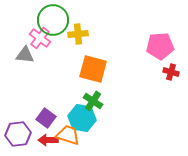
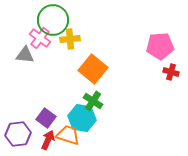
yellow cross: moved 8 px left, 5 px down
orange square: rotated 24 degrees clockwise
red arrow: rotated 114 degrees clockwise
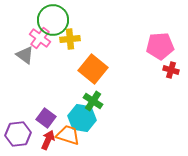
gray triangle: rotated 30 degrees clockwise
red cross: moved 2 px up
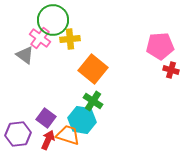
cyan hexagon: moved 2 px down
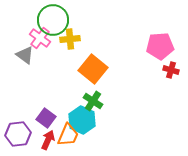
cyan hexagon: rotated 16 degrees clockwise
orange trapezoid: rotated 95 degrees clockwise
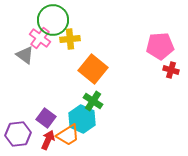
cyan hexagon: moved 1 px up
orange trapezoid: rotated 35 degrees clockwise
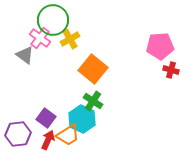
yellow cross: rotated 24 degrees counterclockwise
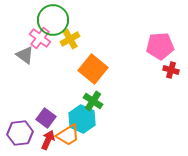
purple hexagon: moved 2 px right, 1 px up
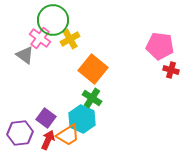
pink pentagon: rotated 12 degrees clockwise
green cross: moved 1 px left, 3 px up
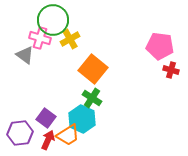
pink cross: rotated 20 degrees counterclockwise
